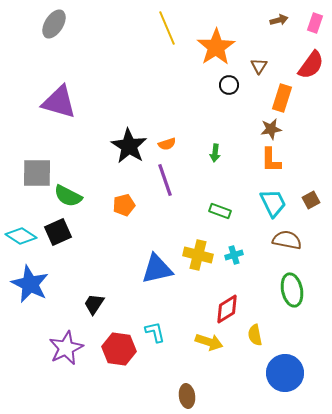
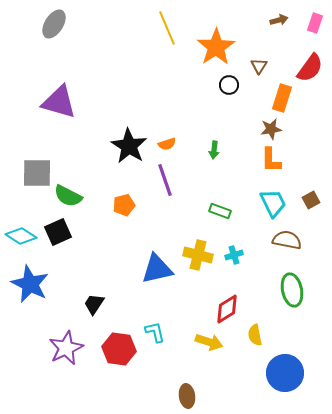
red semicircle: moved 1 px left, 3 px down
green arrow: moved 1 px left, 3 px up
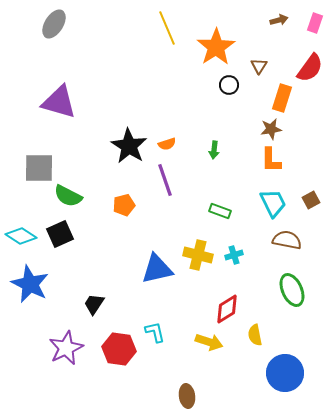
gray square: moved 2 px right, 5 px up
black square: moved 2 px right, 2 px down
green ellipse: rotated 12 degrees counterclockwise
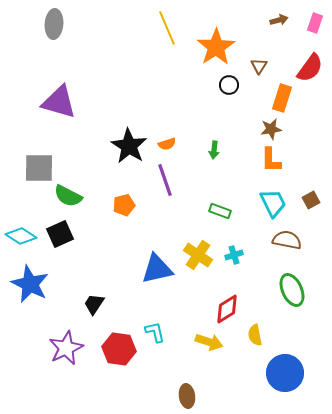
gray ellipse: rotated 28 degrees counterclockwise
yellow cross: rotated 20 degrees clockwise
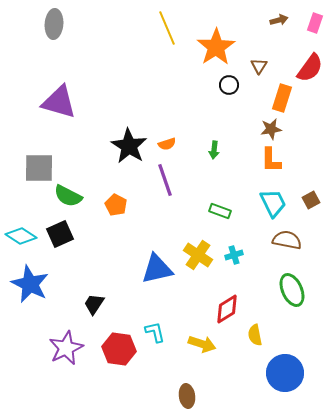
orange pentagon: moved 8 px left; rotated 30 degrees counterclockwise
yellow arrow: moved 7 px left, 2 px down
